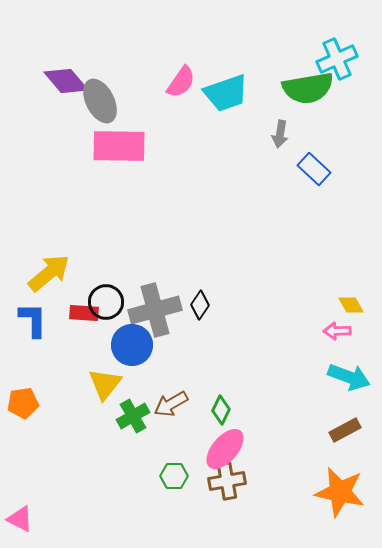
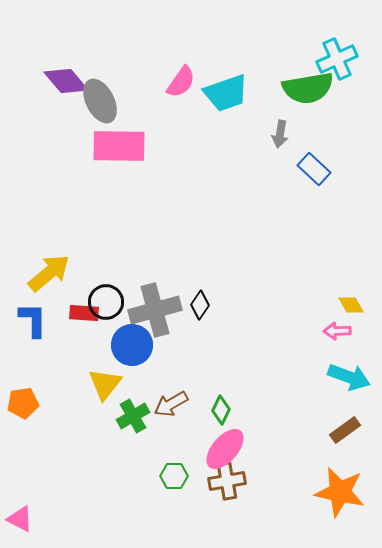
brown rectangle: rotated 8 degrees counterclockwise
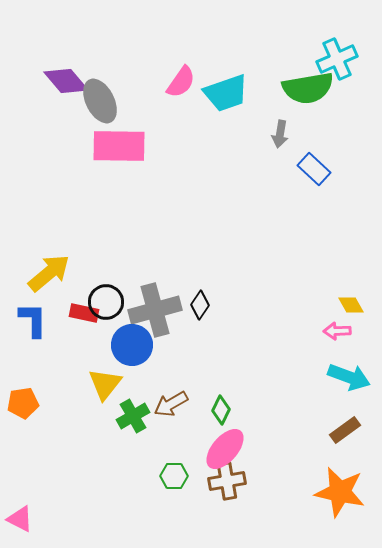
red rectangle: rotated 8 degrees clockwise
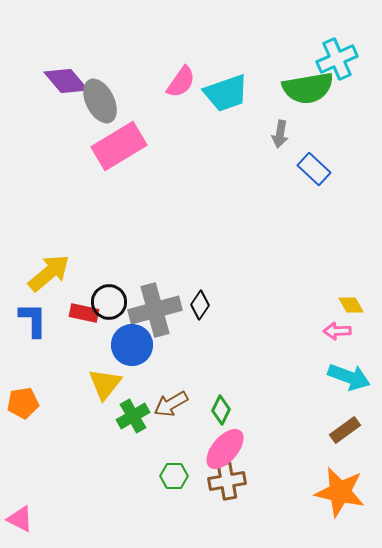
pink rectangle: rotated 32 degrees counterclockwise
black circle: moved 3 px right
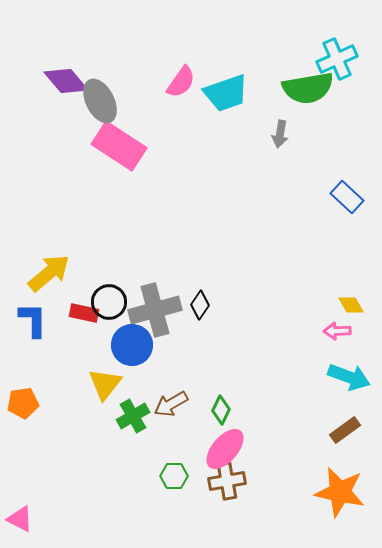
pink rectangle: rotated 64 degrees clockwise
blue rectangle: moved 33 px right, 28 px down
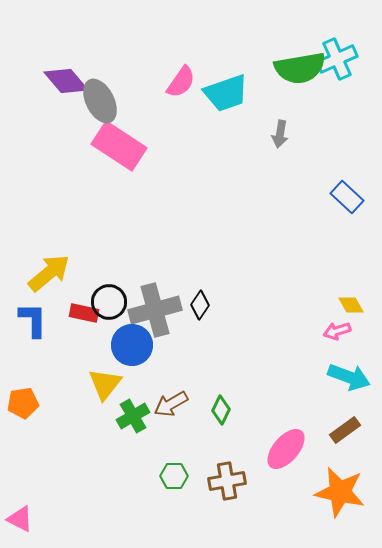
green semicircle: moved 8 px left, 20 px up
pink arrow: rotated 16 degrees counterclockwise
pink ellipse: moved 61 px right
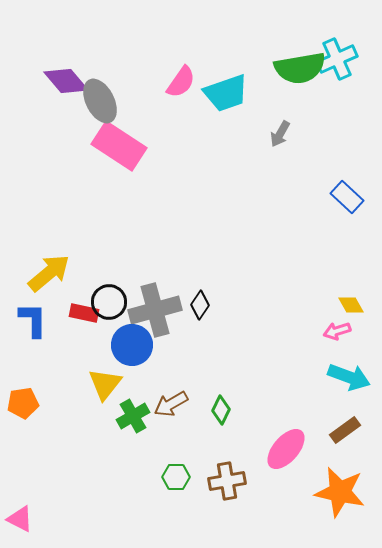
gray arrow: rotated 20 degrees clockwise
green hexagon: moved 2 px right, 1 px down
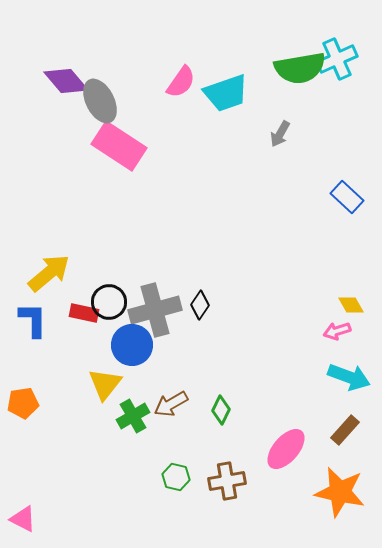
brown rectangle: rotated 12 degrees counterclockwise
green hexagon: rotated 12 degrees clockwise
pink triangle: moved 3 px right
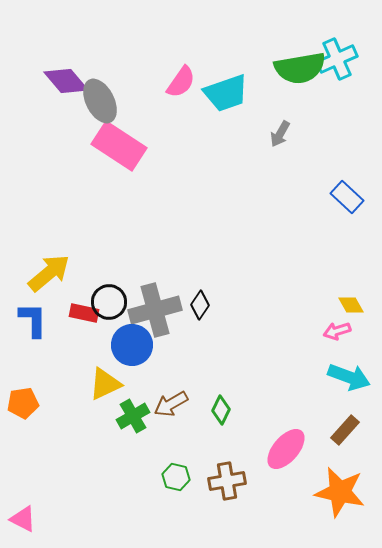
yellow triangle: rotated 27 degrees clockwise
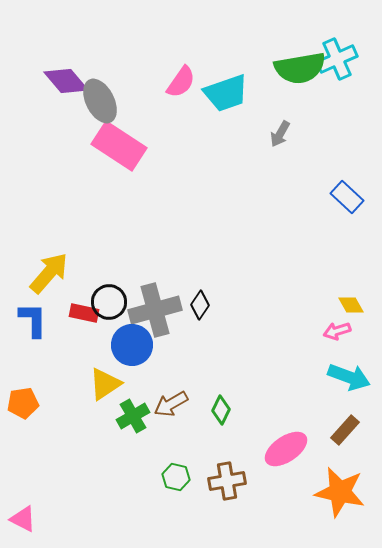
yellow arrow: rotated 9 degrees counterclockwise
yellow triangle: rotated 9 degrees counterclockwise
pink ellipse: rotated 15 degrees clockwise
